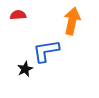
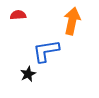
black star: moved 3 px right, 5 px down
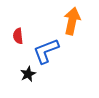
red semicircle: moved 21 px down; rotated 91 degrees counterclockwise
blue L-shape: rotated 12 degrees counterclockwise
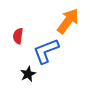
orange arrow: moved 4 px left; rotated 24 degrees clockwise
red semicircle: rotated 14 degrees clockwise
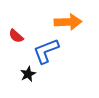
orange arrow: moved 1 px down; rotated 52 degrees clockwise
red semicircle: moved 2 px left; rotated 56 degrees counterclockwise
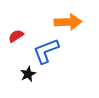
red semicircle: rotated 105 degrees clockwise
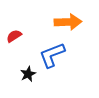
red semicircle: moved 2 px left
blue L-shape: moved 6 px right, 4 px down
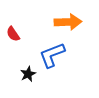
red semicircle: moved 1 px left, 2 px up; rotated 91 degrees counterclockwise
